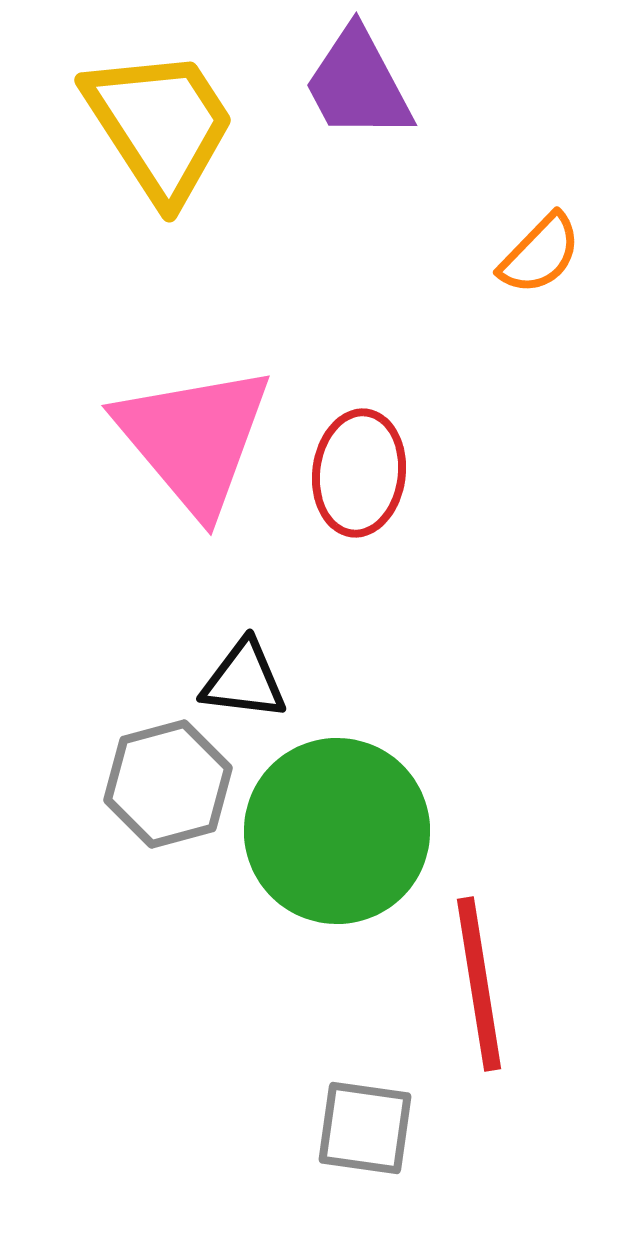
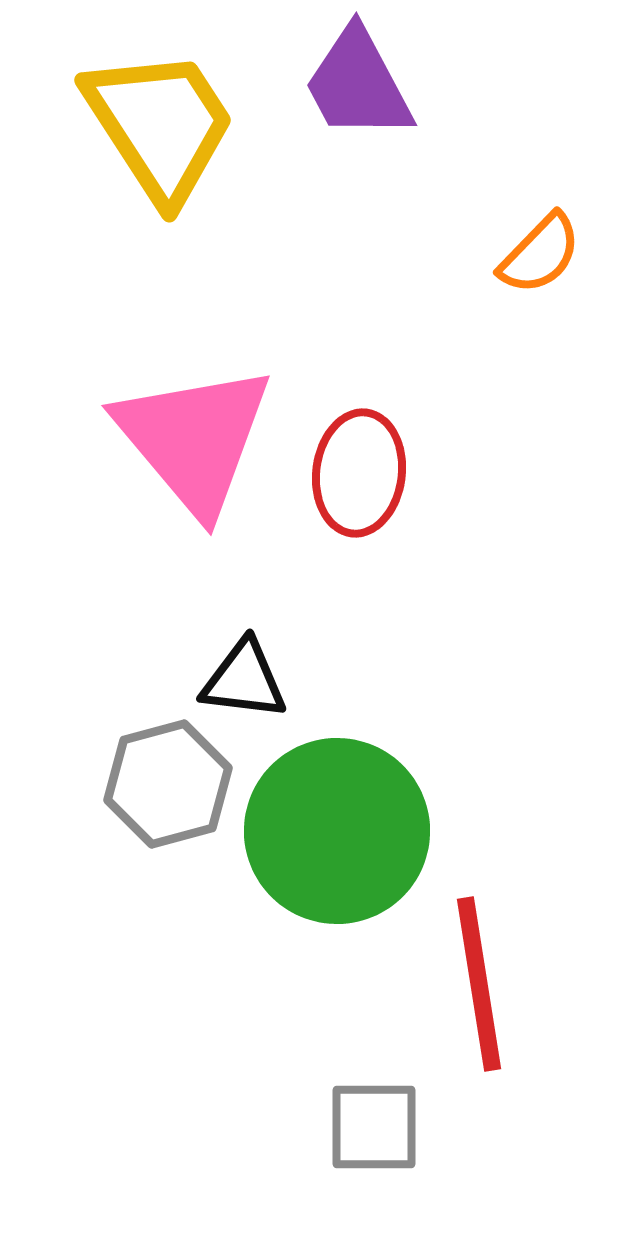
gray square: moved 9 px right, 1 px up; rotated 8 degrees counterclockwise
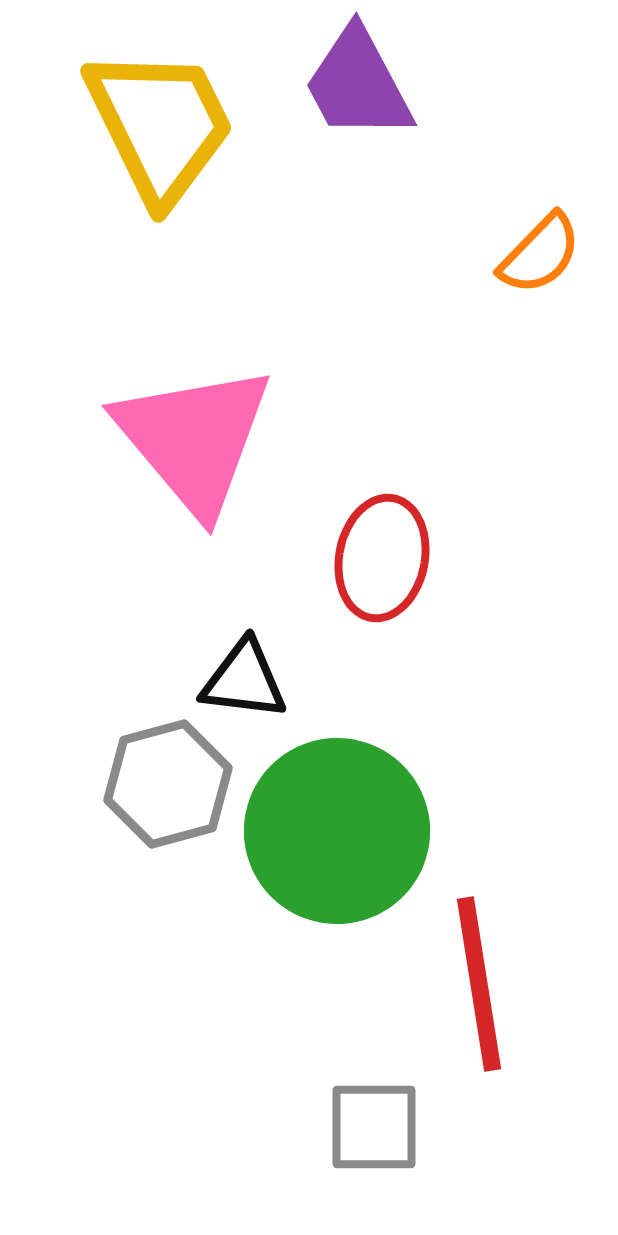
yellow trapezoid: rotated 7 degrees clockwise
red ellipse: moved 23 px right, 85 px down; rotated 4 degrees clockwise
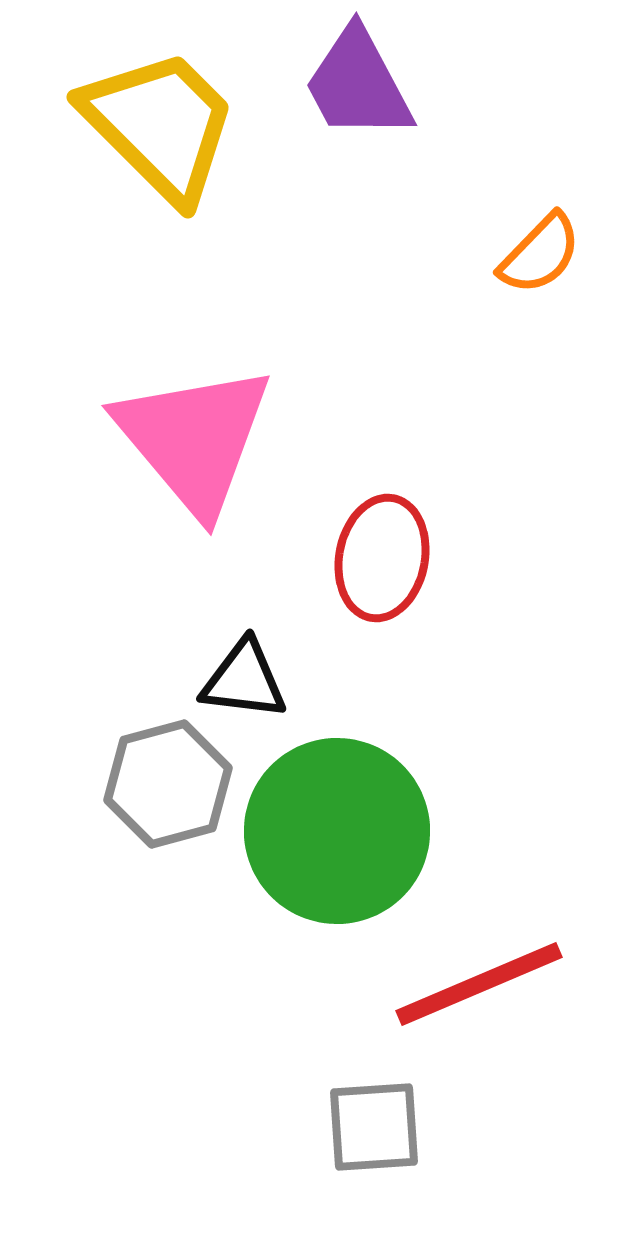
yellow trapezoid: rotated 19 degrees counterclockwise
red line: rotated 76 degrees clockwise
gray square: rotated 4 degrees counterclockwise
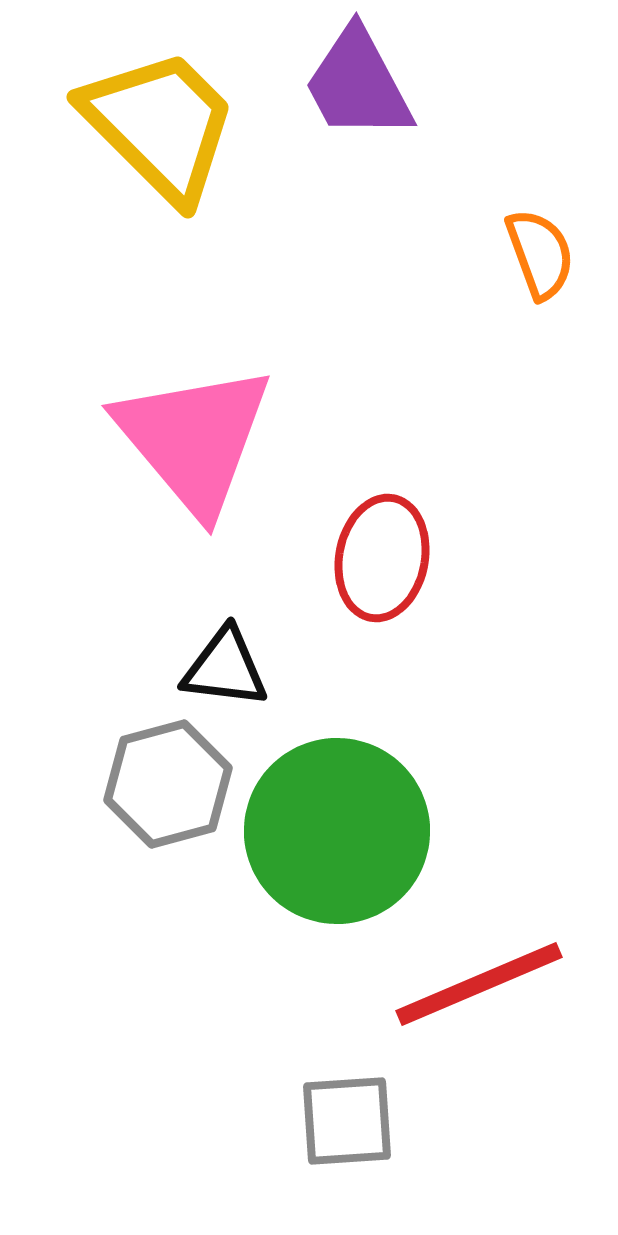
orange semicircle: rotated 64 degrees counterclockwise
black triangle: moved 19 px left, 12 px up
gray square: moved 27 px left, 6 px up
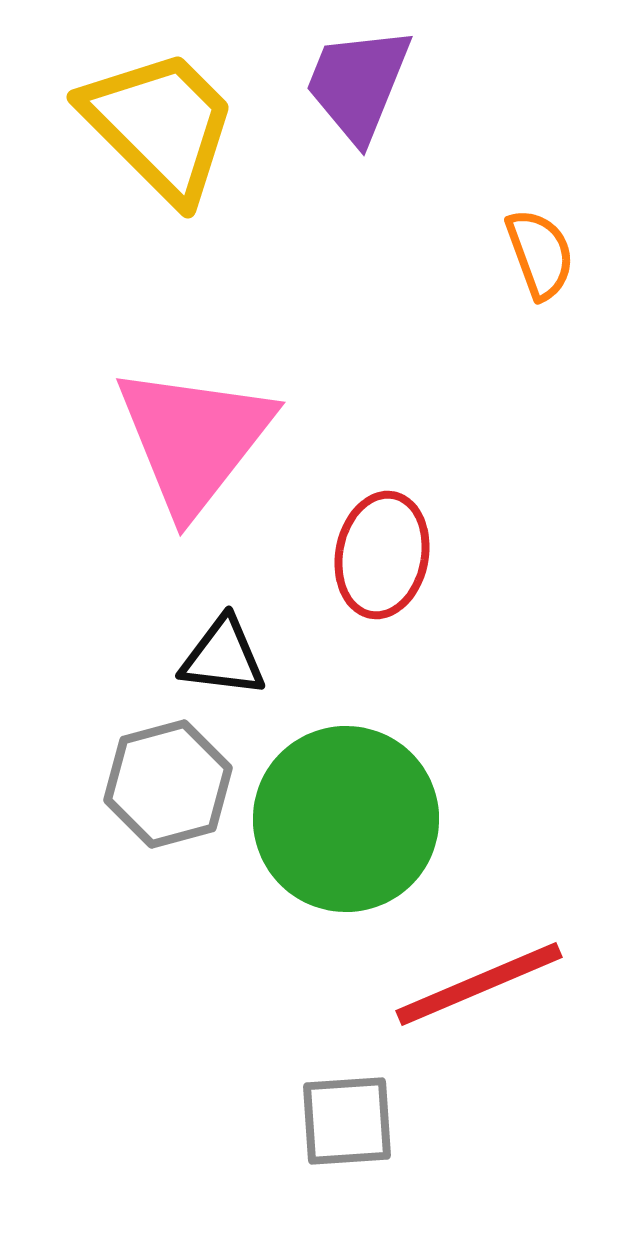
purple trapezoid: rotated 50 degrees clockwise
pink triangle: rotated 18 degrees clockwise
red ellipse: moved 3 px up
black triangle: moved 2 px left, 11 px up
green circle: moved 9 px right, 12 px up
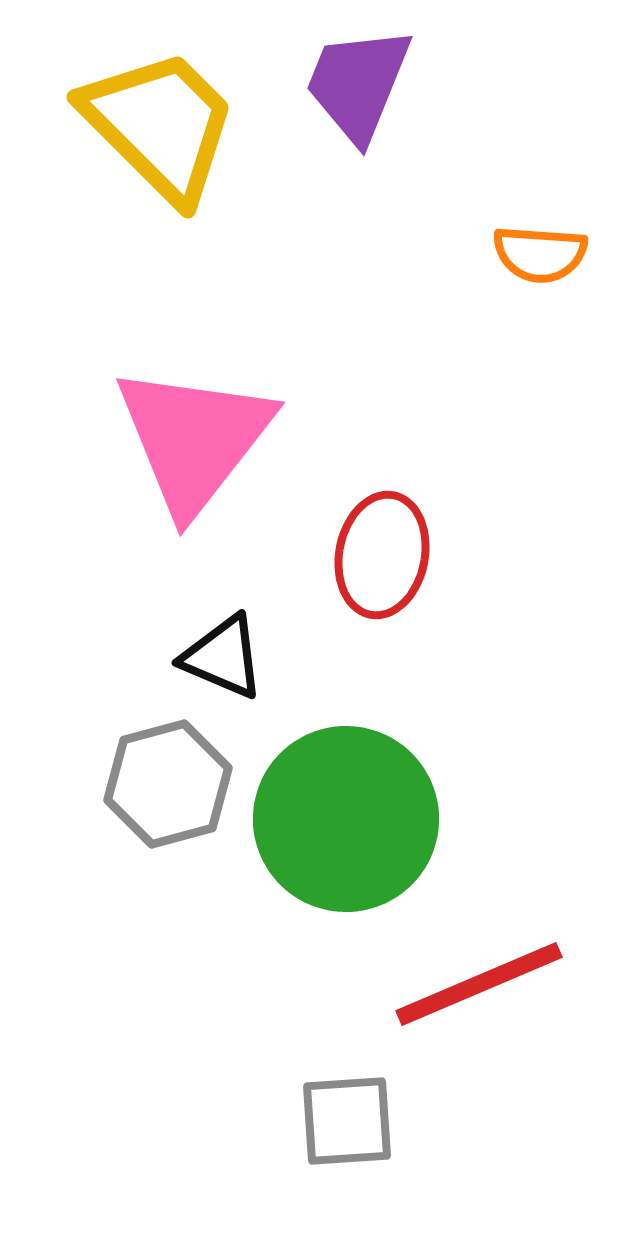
orange semicircle: rotated 114 degrees clockwise
black triangle: rotated 16 degrees clockwise
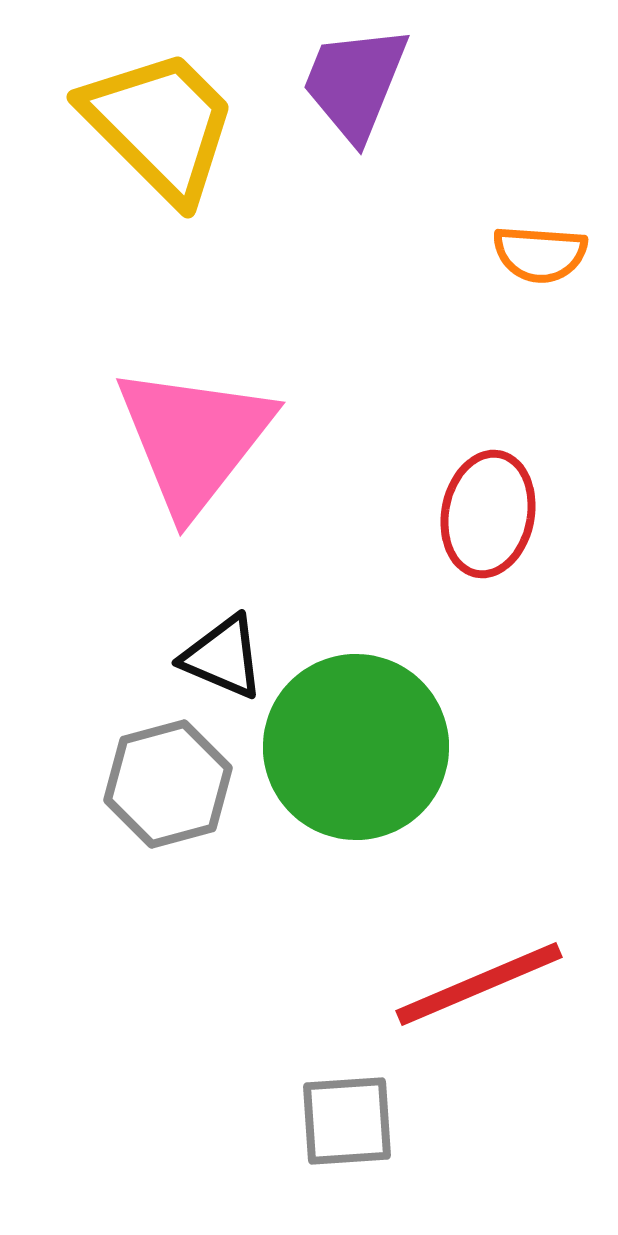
purple trapezoid: moved 3 px left, 1 px up
red ellipse: moved 106 px right, 41 px up
green circle: moved 10 px right, 72 px up
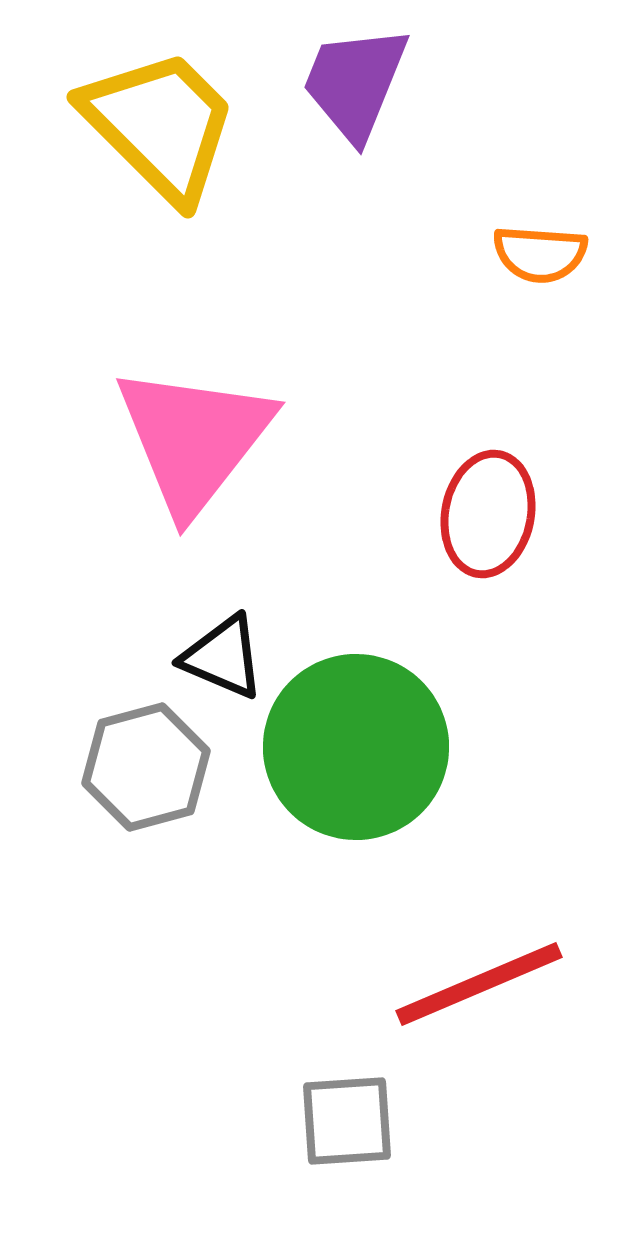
gray hexagon: moved 22 px left, 17 px up
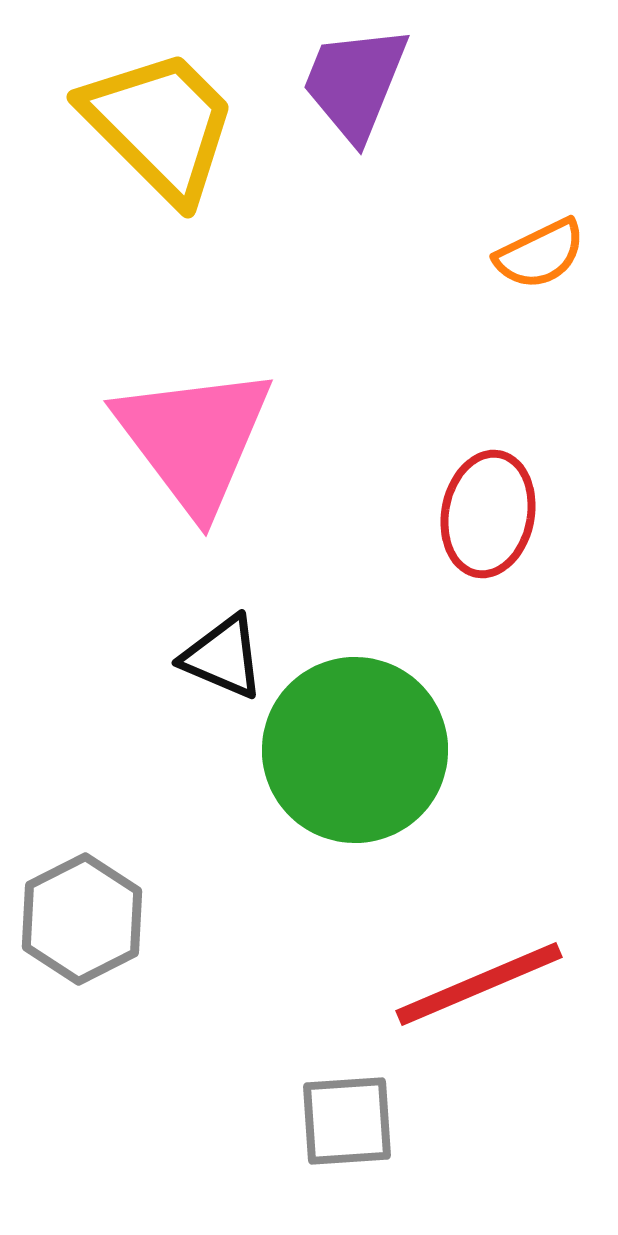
orange semicircle: rotated 30 degrees counterclockwise
pink triangle: rotated 15 degrees counterclockwise
green circle: moved 1 px left, 3 px down
gray hexagon: moved 64 px left, 152 px down; rotated 12 degrees counterclockwise
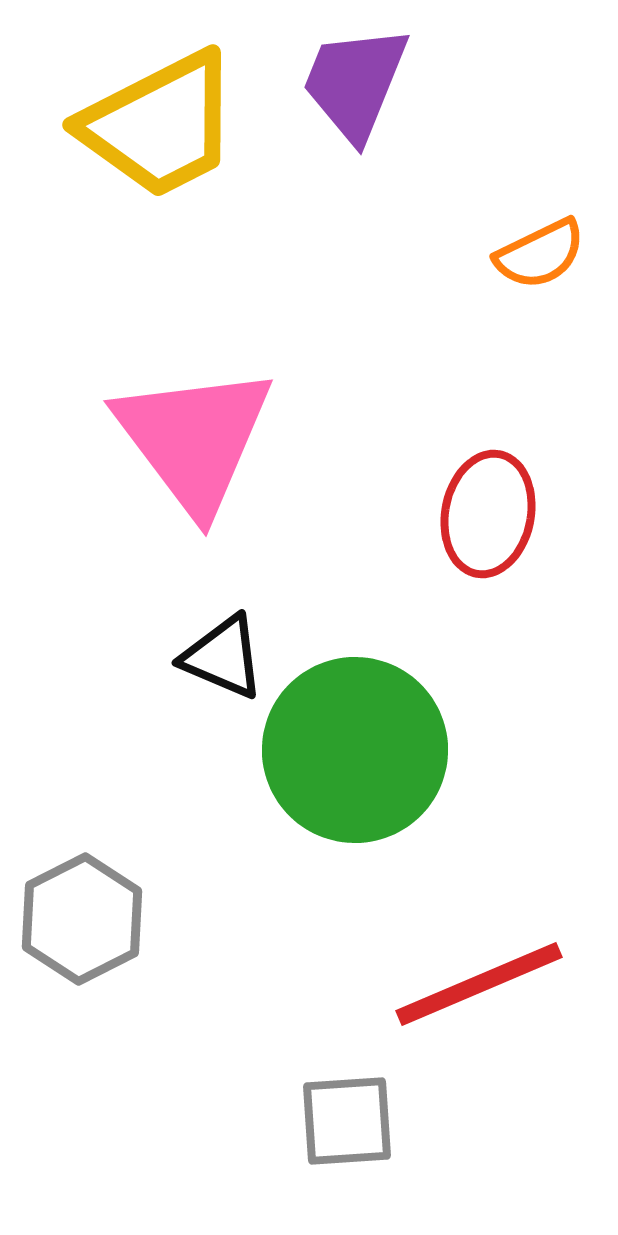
yellow trapezoid: rotated 108 degrees clockwise
